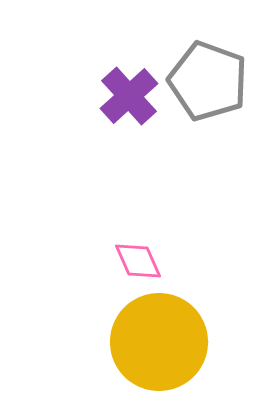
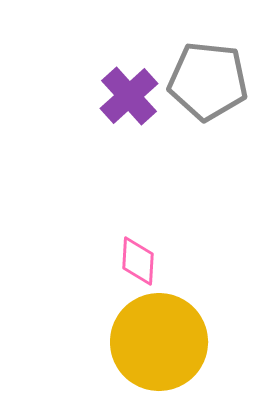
gray pentagon: rotated 14 degrees counterclockwise
pink diamond: rotated 27 degrees clockwise
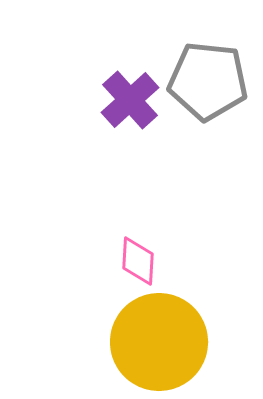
purple cross: moved 1 px right, 4 px down
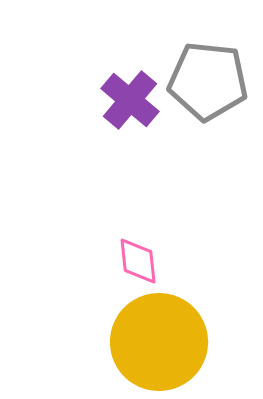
purple cross: rotated 8 degrees counterclockwise
pink diamond: rotated 9 degrees counterclockwise
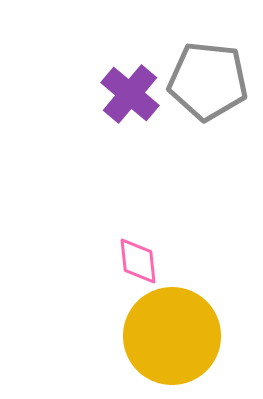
purple cross: moved 6 px up
yellow circle: moved 13 px right, 6 px up
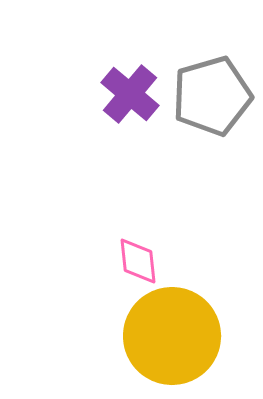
gray pentagon: moved 4 px right, 15 px down; rotated 22 degrees counterclockwise
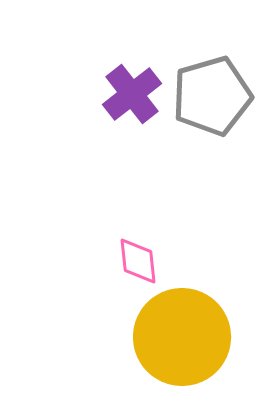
purple cross: moved 2 px right; rotated 12 degrees clockwise
yellow circle: moved 10 px right, 1 px down
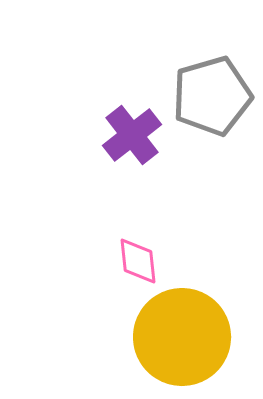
purple cross: moved 41 px down
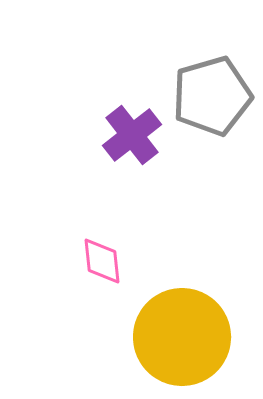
pink diamond: moved 36 px left
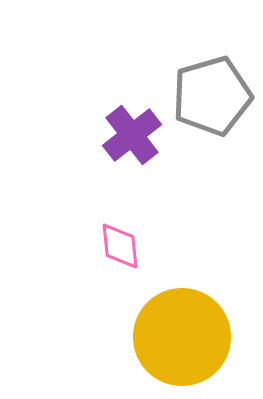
pink diamond: moved 18 px right, 15 px up
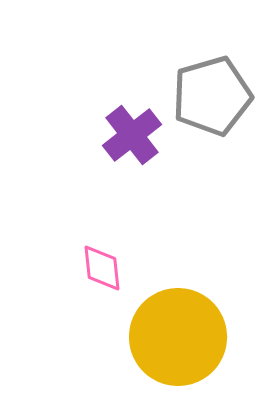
pink diamond: moved 18 px left, 22 px down
yellow circle: moved 4 px left
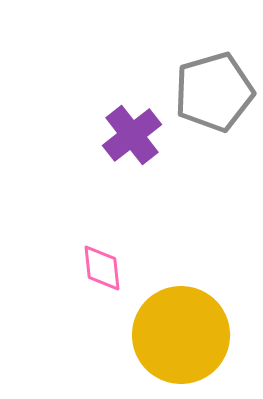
gray pentagon: moved 2 px right, 4 px up
yellow circle: moved 3 px right, 2 px up
